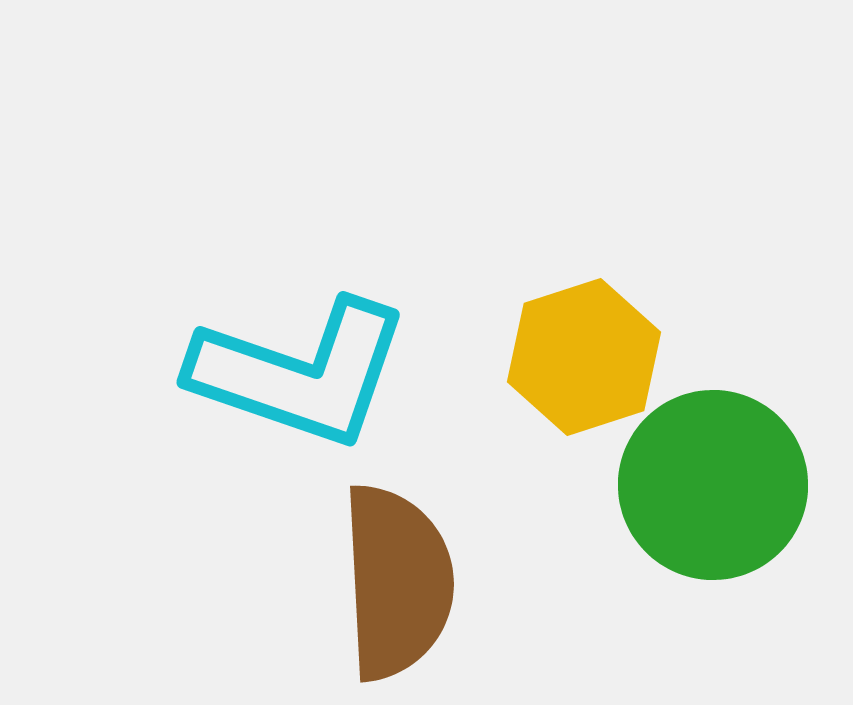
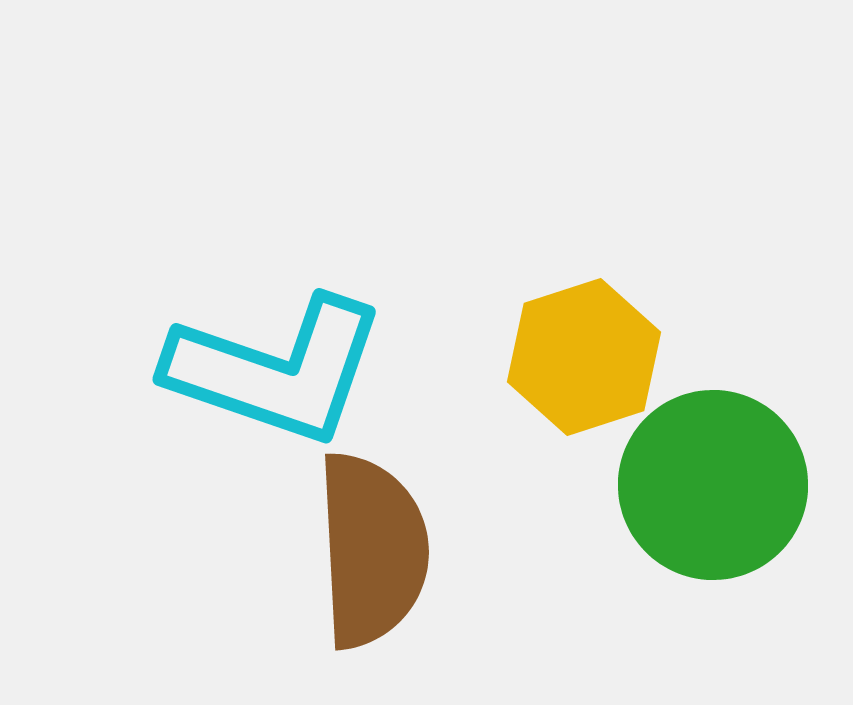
cyan L-shape: moved 24 px left, 3 px up
brown semicircle: moved 25 px left, 32 px up
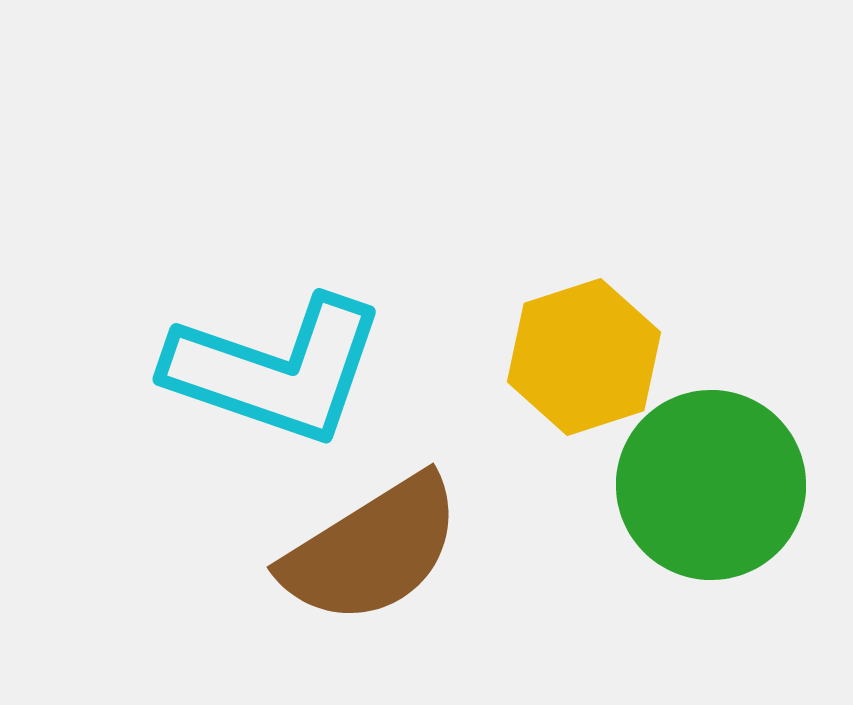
green circle: moved 2 px left
brown semicircle: rotated 61 degrees clockwise
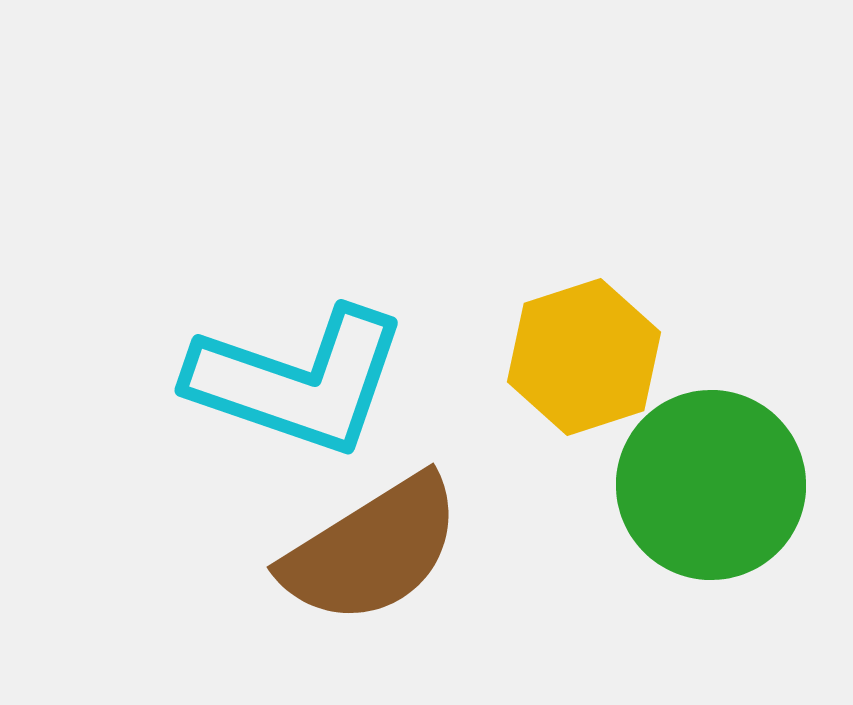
cyan L-shape: moved 22 px right, 11 px down
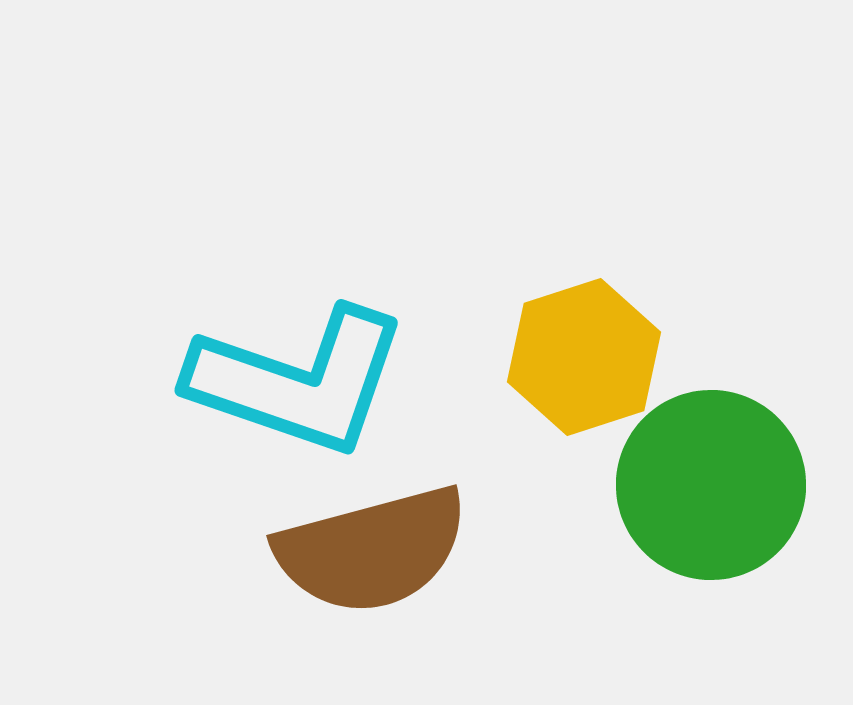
brown semicircle: rotated 17 degrees clockwise
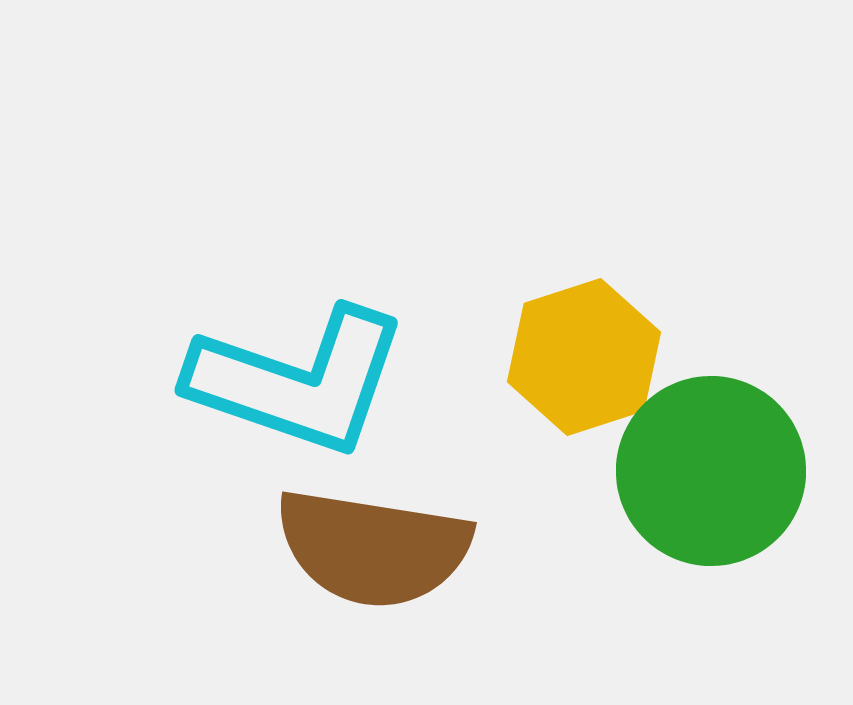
green circle: moved 14 px up
brown semicircle: moved 1 px right, 2 px up; rotated 24 degrees clockwise
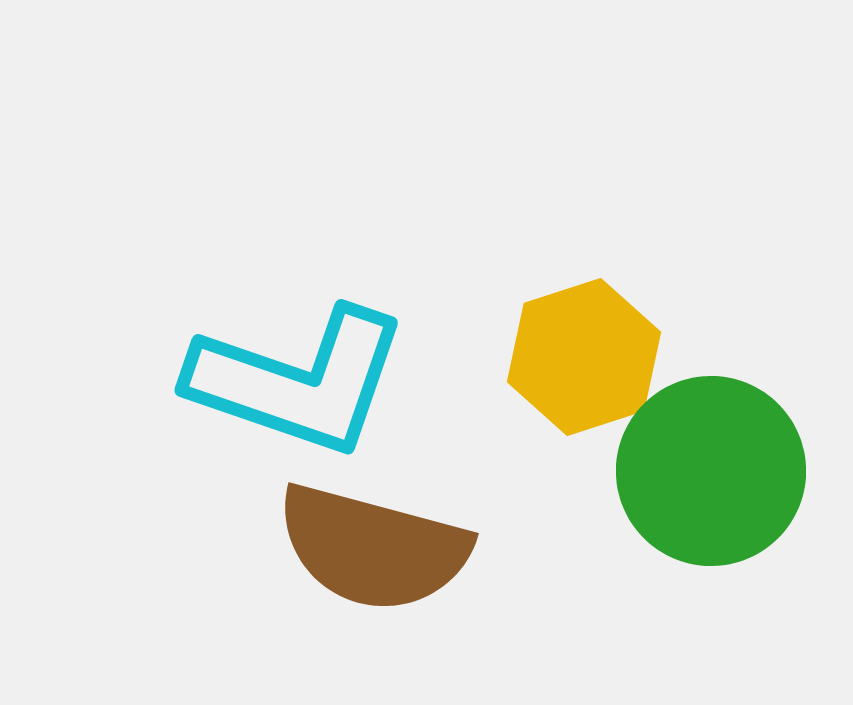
brown semicircle: rotated 6 degrees clockwise
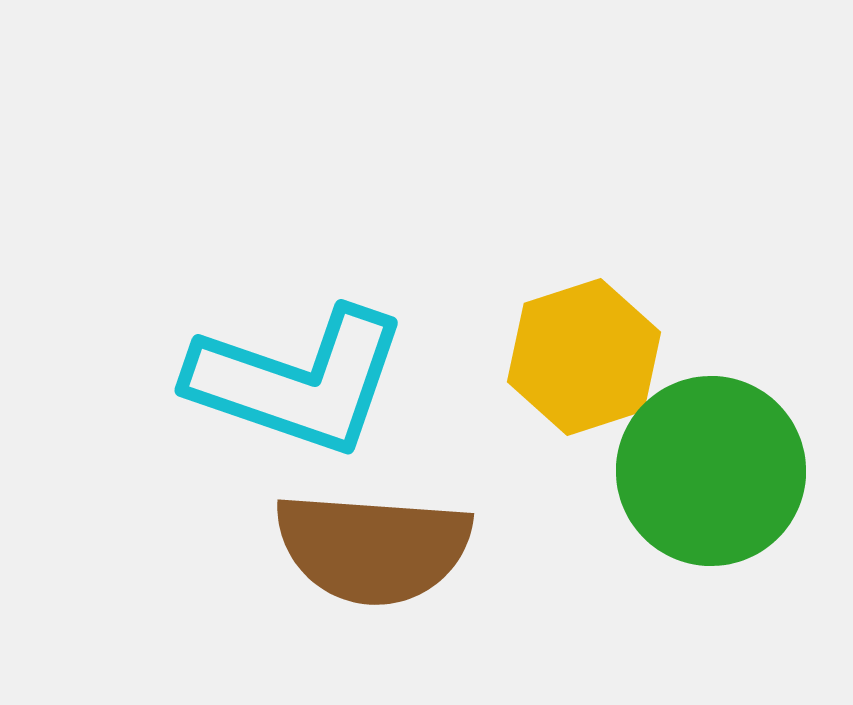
brown semicircle: rotated 11 degrees counterclockwise
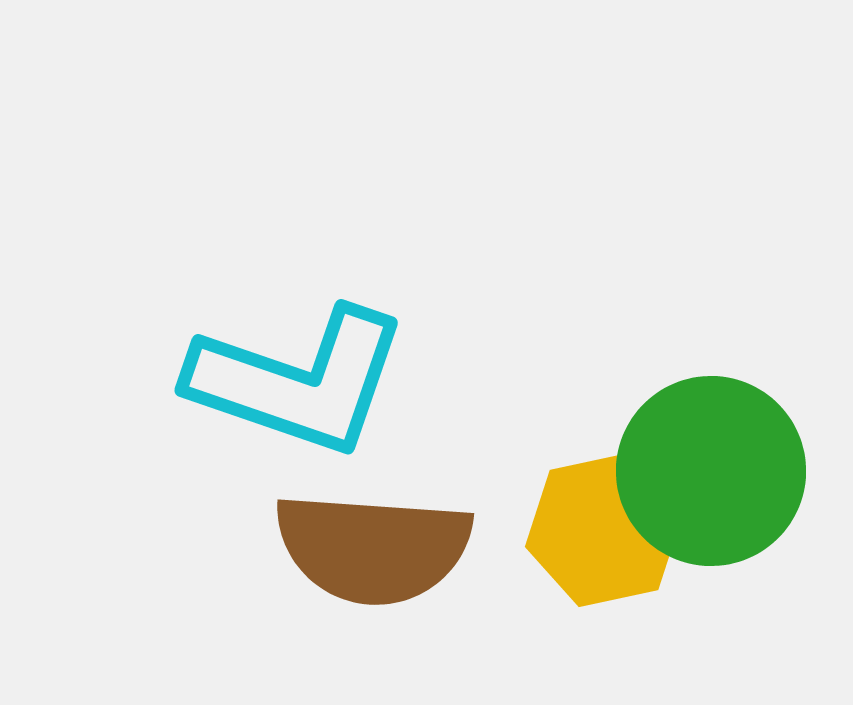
yellow hexagon: moved 20 px right, 173 px down; rotated 6 degrees clockwise
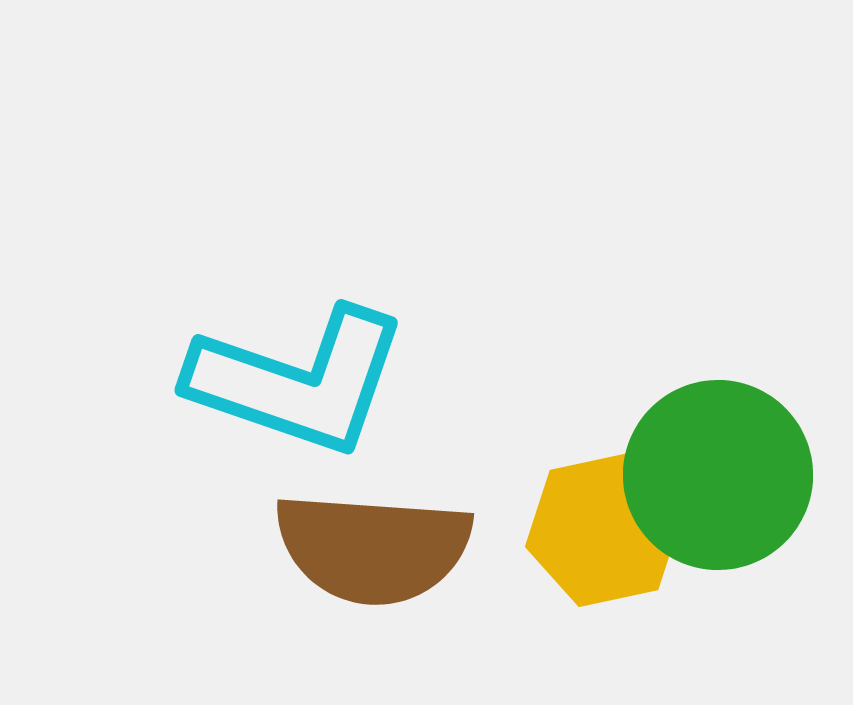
green circle: moved 7 px right, 4 px down
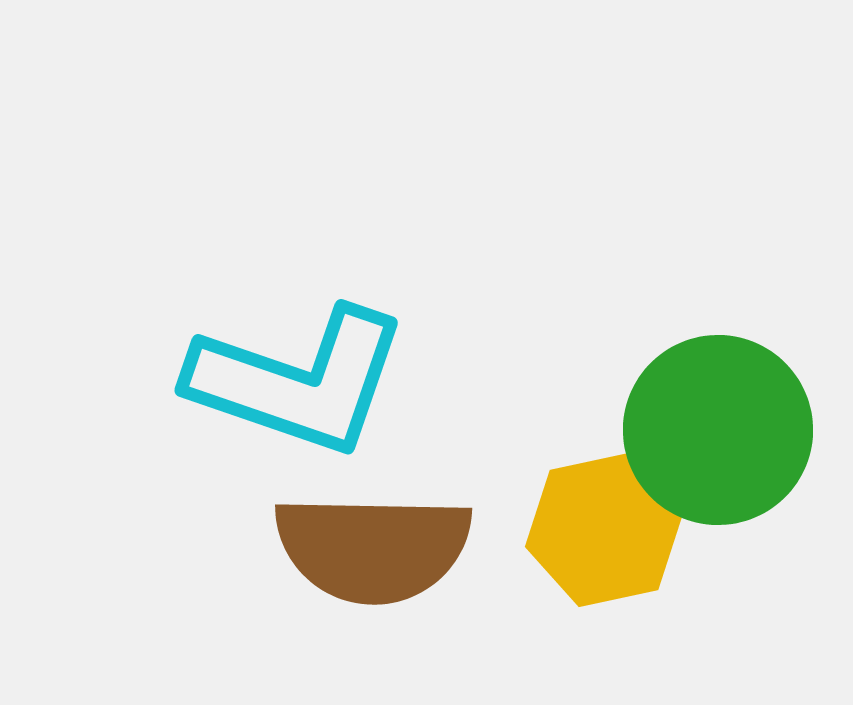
green circle: moved 45 px up
brown semicircle: rotated 3 degrees counterclockwise
